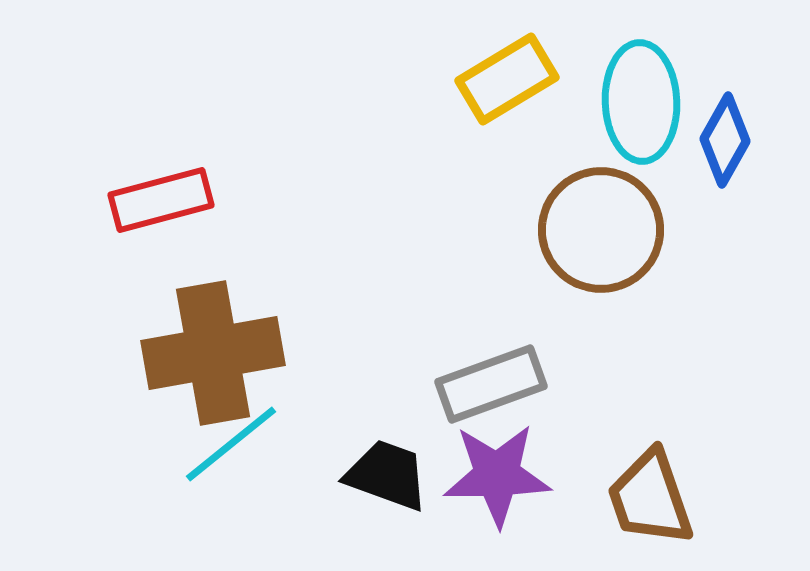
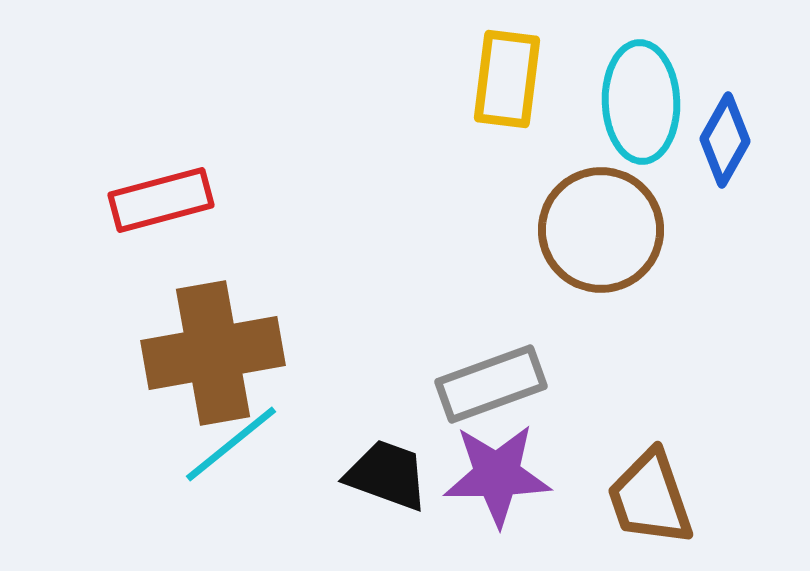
yellow rectangle: rotated 52 degrees counterclockwise
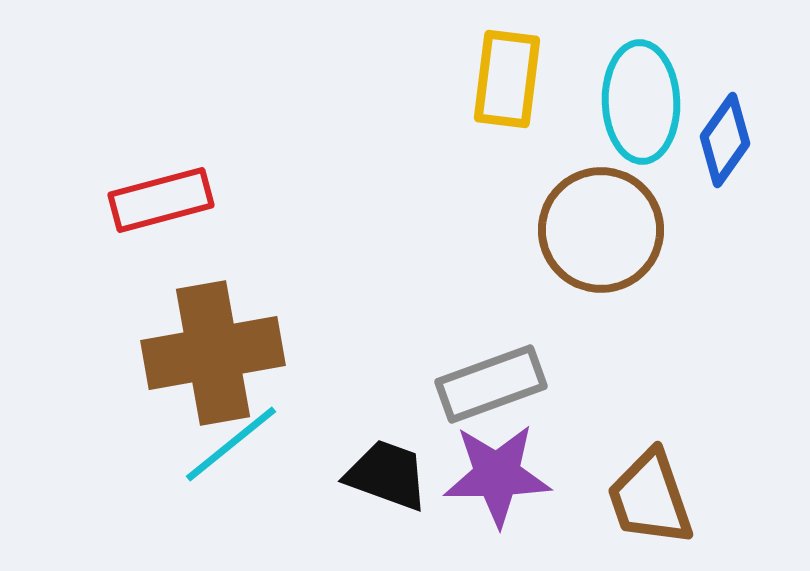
blue diamond: rotated 6 degrees clockwise
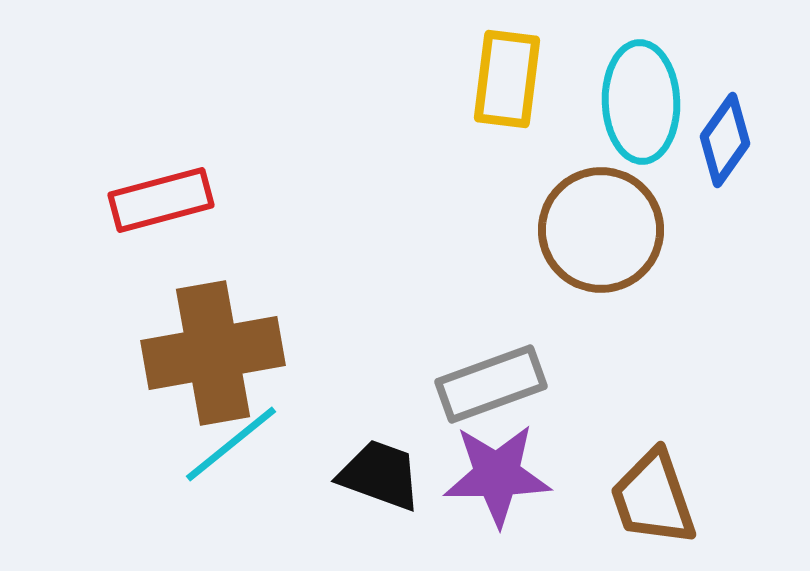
black trapezoid: moved 7 px left
brown trapezoid: moved 3 px right
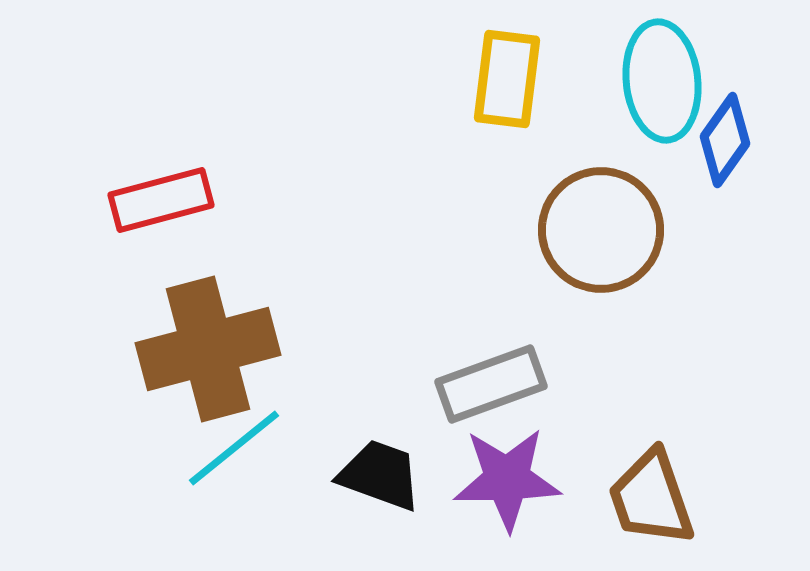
cyan ellipse: moved 21 px right, 21 px up; rotated 4 degrees counterclockwise
brown cross: moved 5 px left, 4 px up; rotated 5 degrees counterclockwise
cyan line: moved 3 px right, 4 px down
purple star: moved 10 px right, 4 px down
brown trapezoid: moved 2 px left
